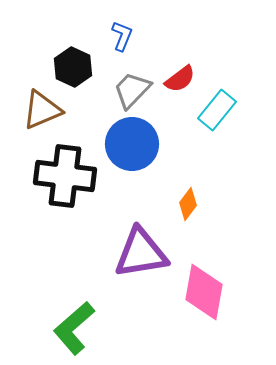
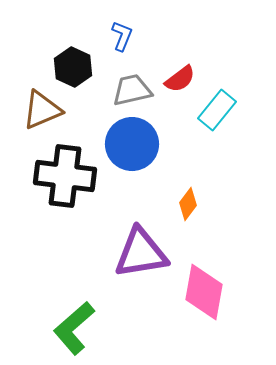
gray trapezoid: rotated 33 degrees clockwise
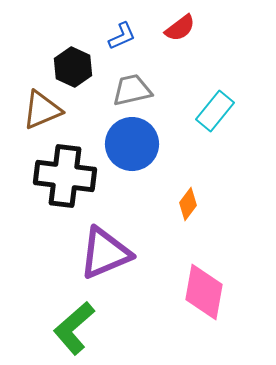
blue L-shape: rotated 44 degrees clockwise
red semicircle: moved 51 px up
cyan rectangle: moved 2 px left, 1 px down
purple triangle: moved 36 px left; rotated 14 degrees counterclockwise
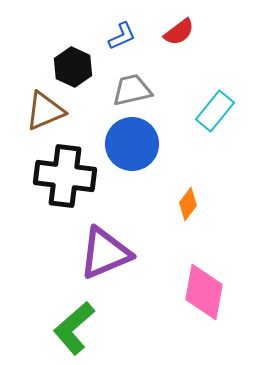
red semicircle: moved 1 px left, 4 px down
brown triangle: moved 3 px right, 1 px down
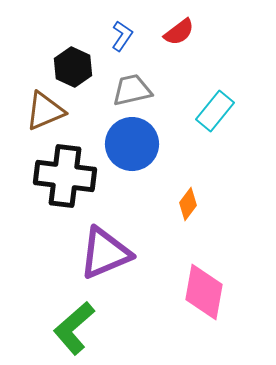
blue L-shape: rotated 32 degrees counterclockwise
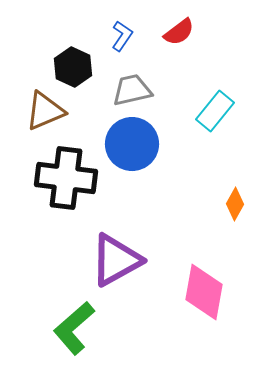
black cross: moved 1 px right, 2 px down
orange diamond: moved 47 px right; rotated 8 degrees counterclockwise
purple triangle: moved 11 px right, 7 px down; rotated 6 degrees counterclockwise
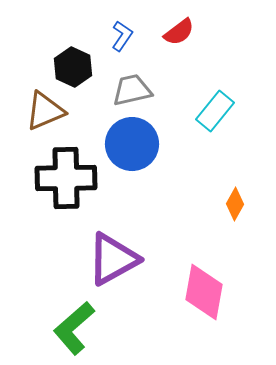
black cross: rotated 8 degrees counterclockwise
purple triangle: moved 3 px left, 1 px up
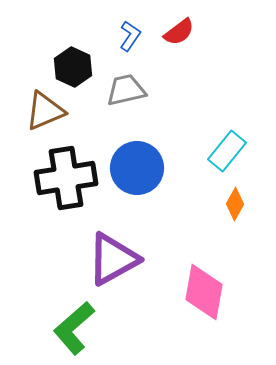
blue L-shape: moved 8 px right
gray trapezoid: moved 6 px left
cyan rectangle: moved 12 px right, 40 px down
blue circle: moved 5 px right, 24 px down
black cross: rotated 8 degrees counterclockwise
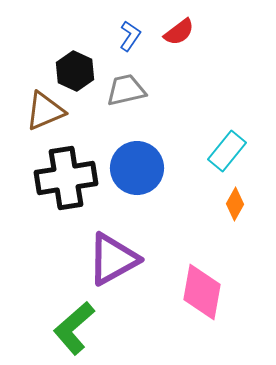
black hexagon: moved 2 px right, 4 px down
pink diamond: moved 2 px left
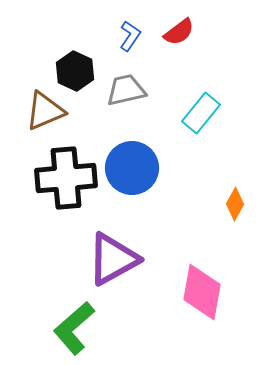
cyan rectangle: moved 26 px left, 38 px up
blue circle: moved 5 px left
black cross: rotated 4 degrees clockwise
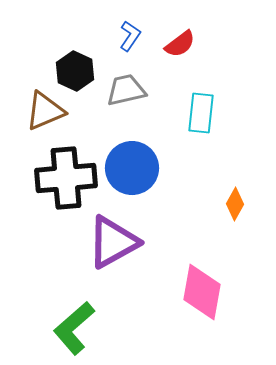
red semicircle: moved 1 px right, 12 px down
cyan rectangle: rotated 33 degrees counterclockwise
purple triangle: moved 17 px up
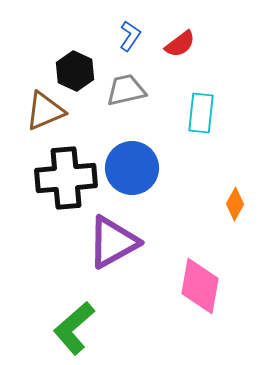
pink diamond: moved 2 px left, 6 px up
